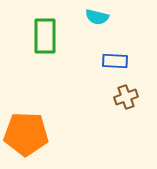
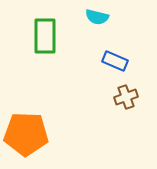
blue rectangle: rotated 20 degrees clockwise
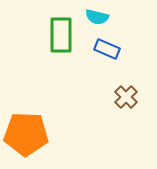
green rectangle: moved 16 px right, 1 px up
blue rectangle: moved 8 px left, 12 px up
brown cross: rotated 25 degrees counterclockwise
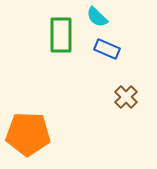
cyan semicircle: rotated 30 degrees clockwise
orange pentagon: moved 2 px right
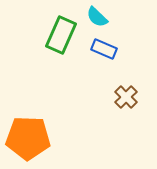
green rectangle: rotated 24 degrees clockwise
blue rectangle: moved 3 px left
orange pentagon: moved 4 px down
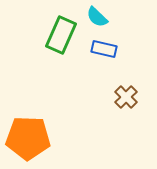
blue rectangle: rotated 10 degrees counterclockwise
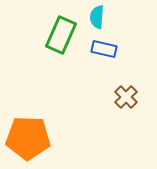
cyan semicircle: rotated 50 degrees clockwise
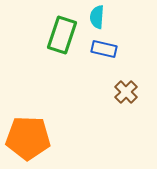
green rectangle: moved 1 px right; rotated 6 degrees counterclockwise
brown cross: moved 5 px up
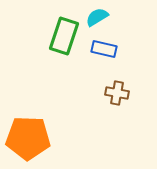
cyan semicircle: rotated 55 degrees clockwise
green rectangle: moved 2 px right, 1 px down
brown cross: moved 9 px left, 1 px down; rotated 35 degrees counterclockwise
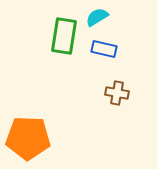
green rectangle: rotated 9 degrees counterclockwise
